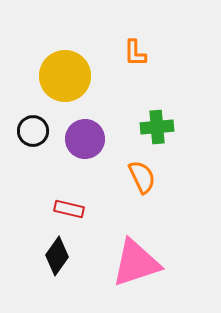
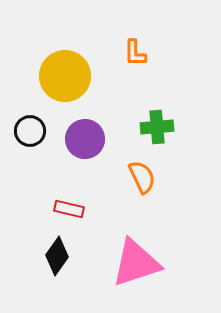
black circle: moved 3 px left
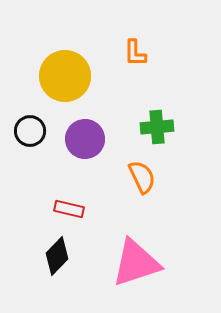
black diamond: rotated 9 degrees clockwise
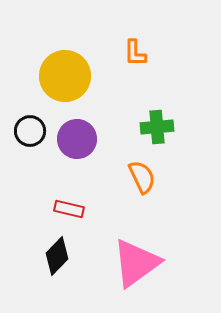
purple circle: moved 8 px left
pink triangle: rotated 18 degrees counterclockwise
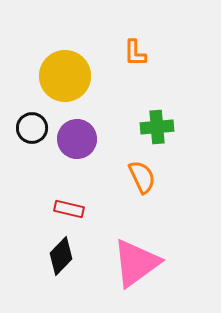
black circle: moved 2 px right, 3 px up
black diamond: moved 4 px right
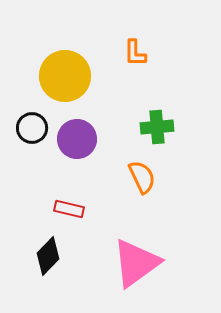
black diamond: moved 13 px left
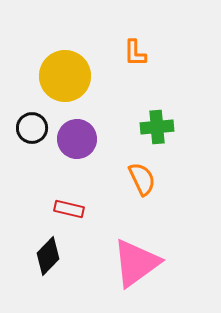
orange semicircle: moved 2 px down
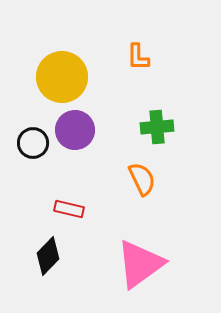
orange L-shape: moved 3 px right, 4 px down
yellow circle: moved 3 px left, 1 px down
black circle: moved 1 px right, 15 px down
purple circle: moved 2 px left, 9 px up
pink triangle: moved 4 px right, 1 px down
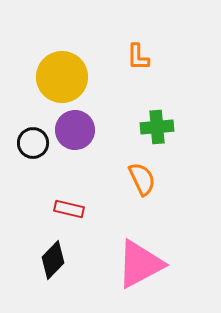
black diamond: moved 5 px right, 4 px down
pink triangle: rotated 8 degrees clockwise
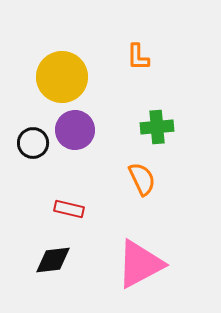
black diamond: rotated 39 degrees clockwise
